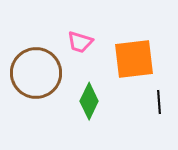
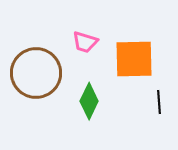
pink trapezoid: moved 5 px right
orange square: rotated 6 degrees clockwise
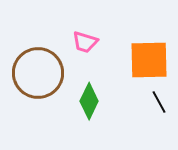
orange square: moved 15 px right, 1 px down
brown circle: moved 2 px right
black line: rotated 25 degrees counterclockwise
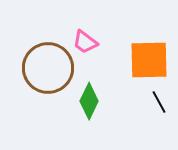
pink trapezoid: rotated 20 degrees clockwise
brown circle: moved 10 px right, 5 px up
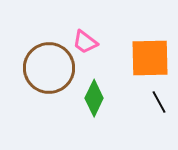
orange square: moved 1 px right, 2 px up
brown circle: moved 1 px right
green diamond: moved 5 px right, 3 px up
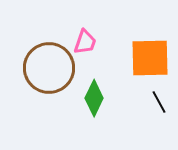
pink trapezoid: rotated 108 degrees counterclockwise
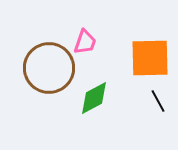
green diamond: rotated 36 degrees clockwise
black line: moved 1 px left, 1 px up
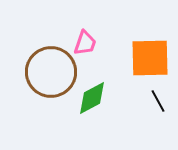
pink trapezoid: moved 1 px down
brown circle: moved 2 px right, 4 px down
green diamond: moved 2 px left
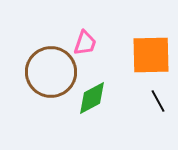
orange square: moved 1 px right, 3 px up
